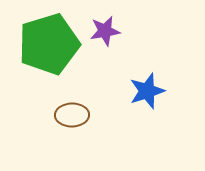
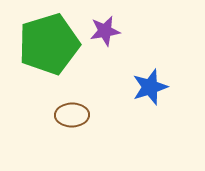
blue star: moved 3 px right, 4 px up
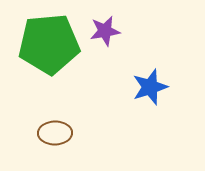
green pentagon: rotated 12 degrees clockwise
brown ellipse: moved 17 px left, 18 px down
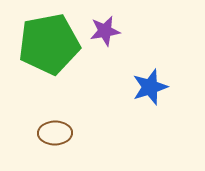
green pentagon: rotated 6 degrees counterclockwise
